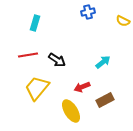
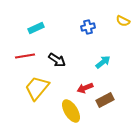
blue cross: moved 15 px down
cyan rectangle: moved 1 px right, 5 px down; rotated 49 degrees clockwise
red line: moved 3 px left, 1 px down
red arrow: moved 3 px right, 1 px down
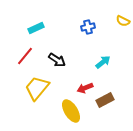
red line: rotated 42 degrees counterclockwise
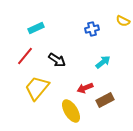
blue cross: moved 4 px right, 2 px down
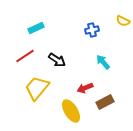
blue cross: moved 1 px down
red line: rotated 18 degrees clockwise
cyan arrow: rotated 91 degrees counterclockwise
brown rectangle: moved 2 px down
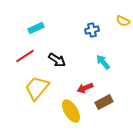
brown rectangle: moved 1 px left
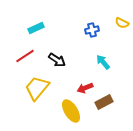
yellow semicircle: moved 1 px left, 2 px down
